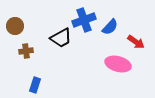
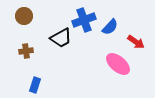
brown circle: moved 9 px right, 10 px up
pink ellipse: rotated 25 degrees clockwise
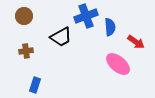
blue cross: moved 2 px right, 4 px up
blue semicircle: rotated 48 degrees counterclockwise
black trapezoid: moved 1 px up
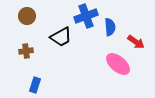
brown circle: moved 3 px right
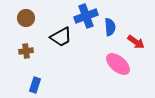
brown circle: moved 1 px left, 2 px down
